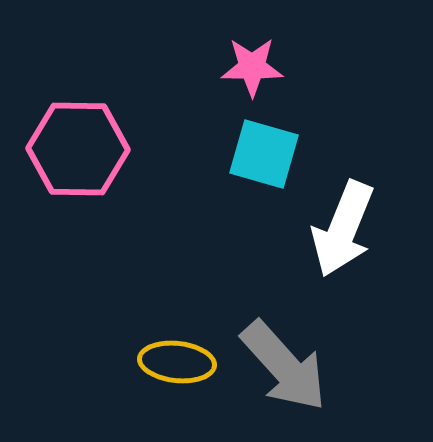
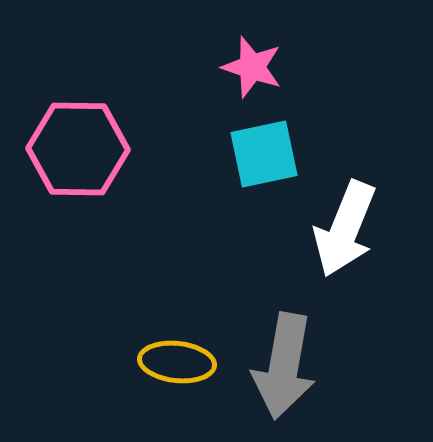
pink star: rotated 18 degrees clockwise
cyan square: rotated 28 degrees counterclockwise
white arrow: moved 2 px right
gray arrow: rotated 52 degrees clockwise
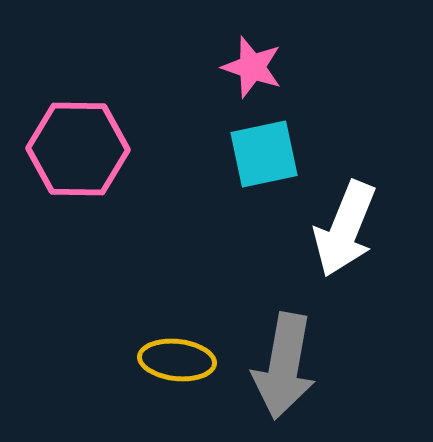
yellow ellipse: moved 2 px up
